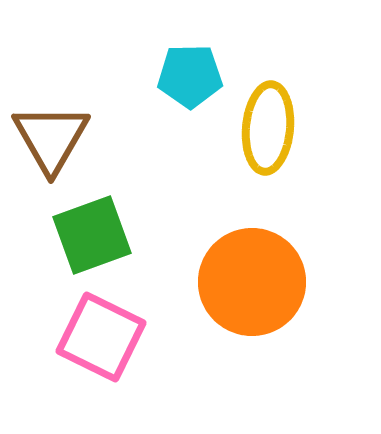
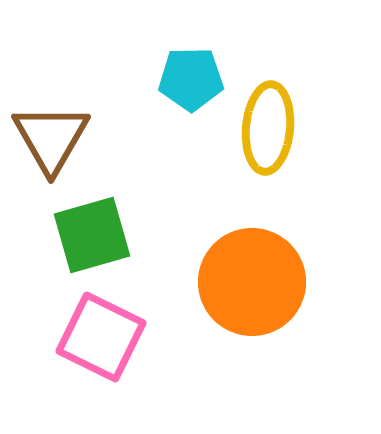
cyan pentagon: moved 1 px right, 3 px down
green square: rotated 4 degrees clockwise
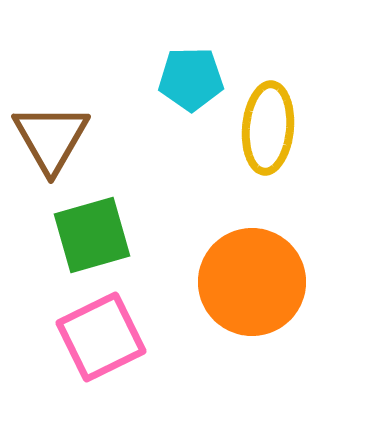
pink square: rotated 38 degrees clockwise
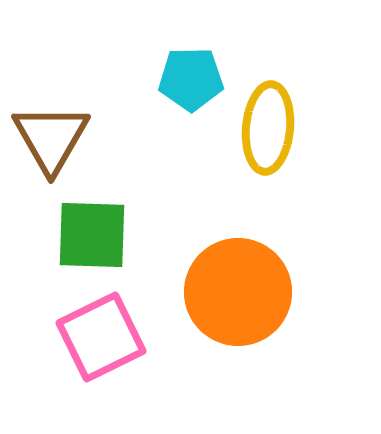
green square: rotated 18 degrees clockwise
orange circle: moved 14 px left, 10 px down
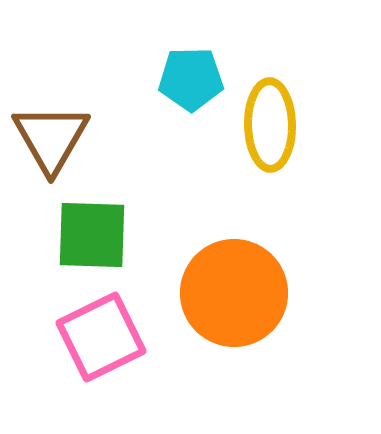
yellow ellipse: moved 2 px right, 3 px up; rotated 6 degrees counterclockwise
orange circle: moved 4 px left, 1 px down
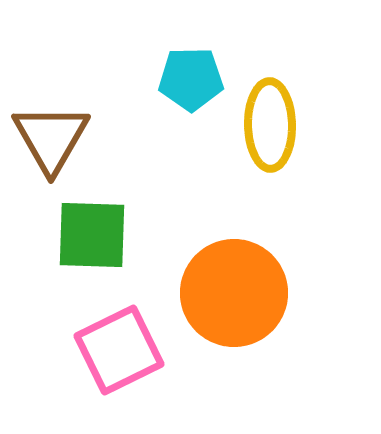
pink square: moved 18 px right, 13 px down
